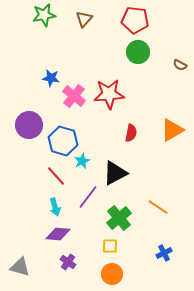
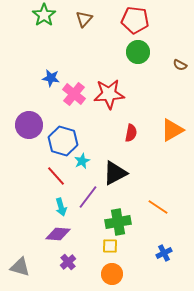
green star: rotated 25 degrees counterclockwise
pink cross: moved 2 px up
cyan arrow: moved 6 px right
green cross: moved 1 px left, 4 px down; rotated 30 degrees clockwise
purple cross: rotated 14 degrees clockwise
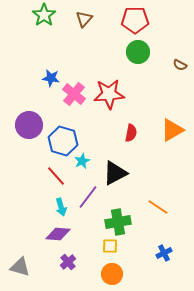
red pentagon: rotated 8 degrees counterclockwise
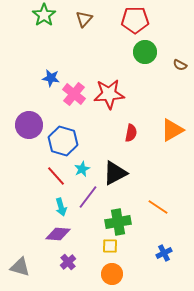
green circle: moved 7 px right
cyan star: moved 8 px down
